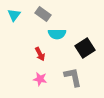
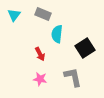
gray rectangle: rotated 14 degrees counterclockwise
cyan semicircle: rotated 96 degrees clockwise
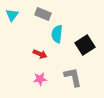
cyan triangle: moved 2 px left
black square: moved 3 px up
red arrow: rotated 40 degrees counterclockwise
pink star: rotated 16 degrees counterclockwise
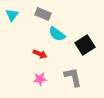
cyan semicircle: rotated 60 degrees counterclockwise
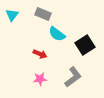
gray L-shape: rotated 65 degrees clockwise
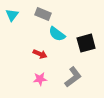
black square: moved 1 px right, 2 px up; rotated 18 degrees clockwise
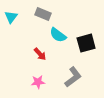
cyan triangle: moved 1 px left, 2 px down
cyan semicircle: moved 1 px right, 1 px down
red arrow: rotated 24 degrees clockwise
pink star: moved 2 px left, 3 px down
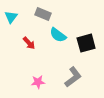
red arrow: moved 11 px left, 11 px up
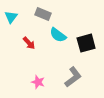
pink star: rotated 24 degrees clockwise
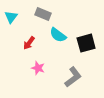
red arrow: rotated 80 degrees clockwise
pink star: moved 14 px up
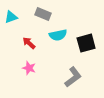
cyan triangle: rotated 32 degrees clockwise
cyan semicircle: rotated 48 degrees counterclockwise
red arrow: rotated 96 degrees clockwise
pink star: moved 9 px left
